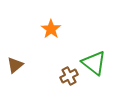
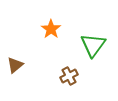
green triangle: moved 1 px left, 18 px up; rotated 28 degrees clockwise
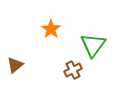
brown cross: moved 4 px right, 6 px up
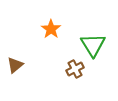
green triangle: rotated 8 degrees counterclockwise
brown cross: moved 2 px right, 1 px up
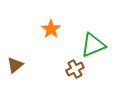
green triangle: rotated 40 degrees clockwise
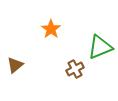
green triangle: moved 7 px right, 2 px down
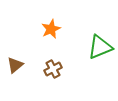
orange star: rotated 12 degrees clockwise
brown cross: moved 22 px left
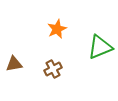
orange star: moved 6 px right
brown triangle: moved 1 px left, 1 px up; rotated 30 degrees clockwise
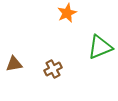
orange star: moved 10 px right, 16 px up
